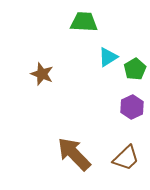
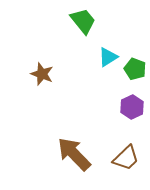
green trapezoid: moved 1 px left, 1 px up; rotated 48 degrees clockwise
green pentagon: rotated 20 degrees counterclockwise
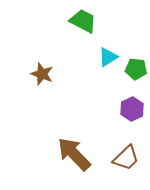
green trapezoid: rotated 24 degrees counterclockwise
green pentagon: moved 1 px right; rotated 15 degrees counterclockwise
purple hexagon: moved 2 px down
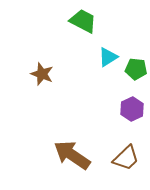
brown arrow: moved 2 px left, 1 px down; rotated 12 degrees counterclockwise
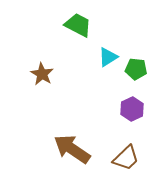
green trapezoid: moved 5 px left, 4 px down
brown star: rotated 10 degrees clockwise
brown arrow: moved 6 px up
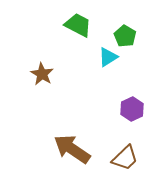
green pentagon: moved 11 px left, 33 px up; rotated 25 degrees clockwise
brown trapezoid: moved 1 px left
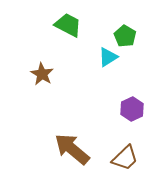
green trapezoid: moved 10 px left
brown arrow: rotated 6 degrees clockwise
